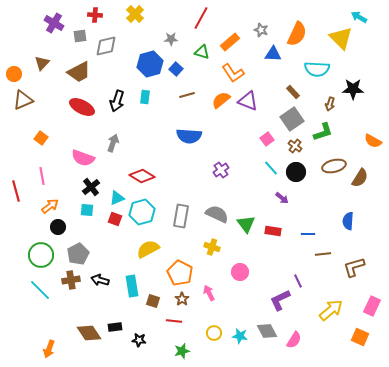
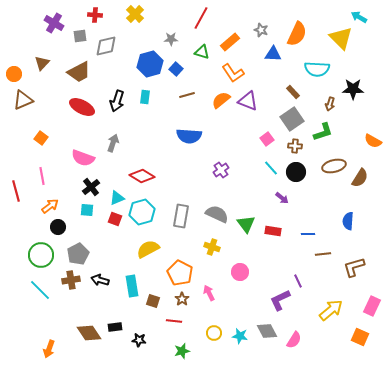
brown cross at (295, 146): rotated 32 degrees counterclockwise
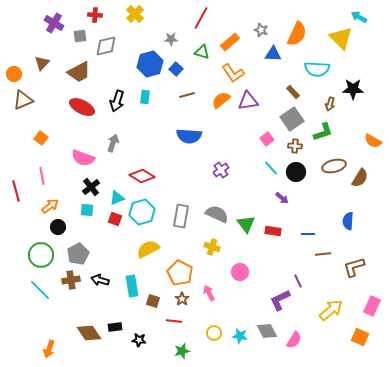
purple triangle at (248, 101): rotated 30 degrees counterclockwise
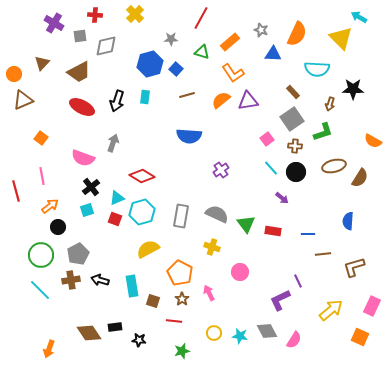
cyan square at (87, 210): rotated 24 degrees counterclockwise
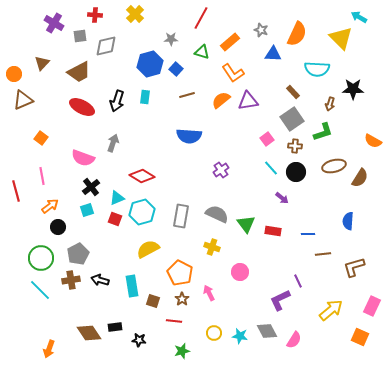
green circle at (41, 255): moved 3 px down
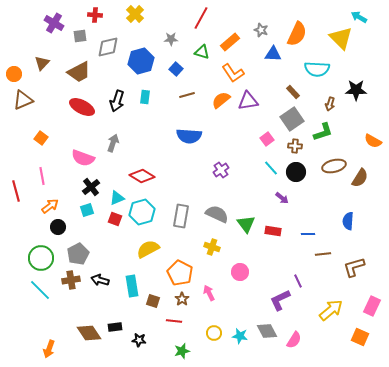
gray diamond at (106, 46): moved 2 px right, 1 px down
blue hexagon at (150, 64): moved 9 px left, 3 px up
black star at (353, 89): moved 3 px right, 1 px down
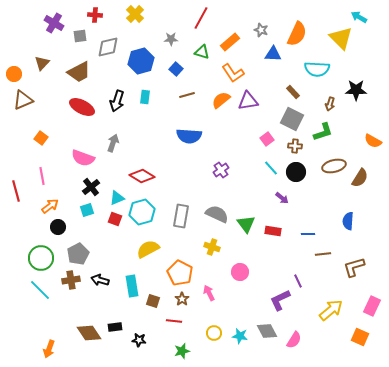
gray square at (292, 119): rotated 30 degrees counterclockwise
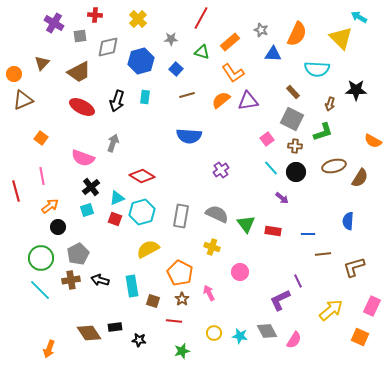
yellow cross at (135, 14): moved 3 px right, 5 px down
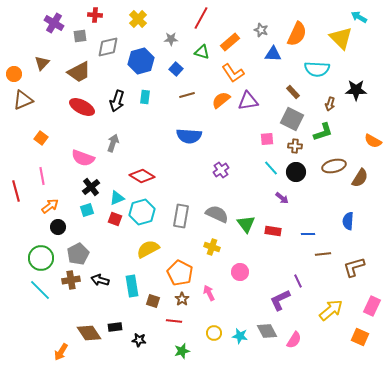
pink square at (267, 139): rotated 32 degrees clockwise
orange arrow at (49, 349): moved 12 px right, 3 px down; rotated 12 degrees clockwise
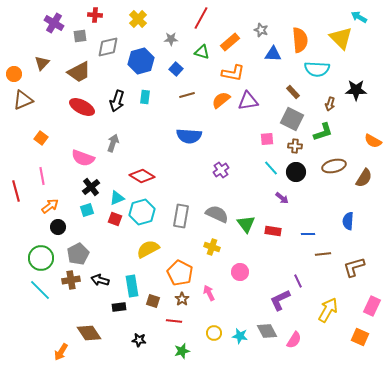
orange semicircle at (297, 34): moved 3 px right, 6 px down; rotated 30 degrees counterclockwise
orange L-shape at (233, 73): rotated 45 degrees counterclockwise
brown semicircle at (360, 178): moved 4 px right
yellow arrow at (331, 310): moved 3 px left; rotated 20 degrees counterclockwise
black rectangle at (115, 327): moved 4 px right, 20 px up
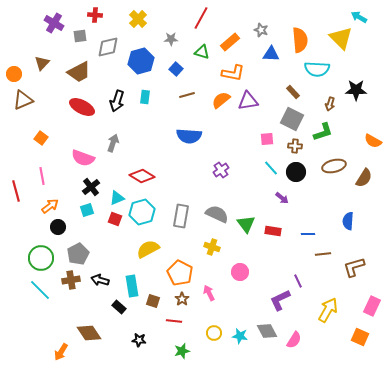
blue triangle at (273, 54): moved 2 px left
black rectangle at (119, 307): rotated 48 degrees clockwise
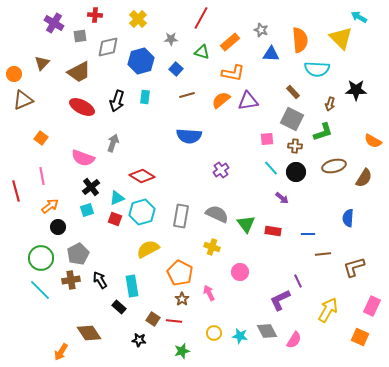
blue semicircle at (348, 221): moved 3 px up
black arrow at (100, 280): rotated 42 degrees clockwise
brown square at (153, 301): moved 18 px down; rotated 16 degrees clockwise
